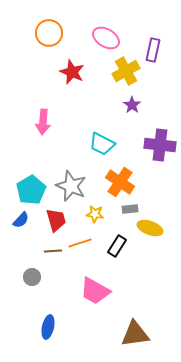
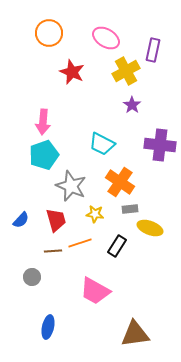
cyan pentagon: moved 13 px right, 35 px up; rotated 12 degrees clockwise
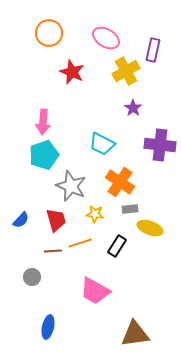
purple star: moved 1 px right, 3 px down
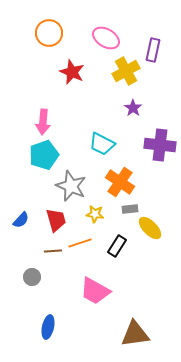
yellow ellipse: rotated 25 degrees clockwise
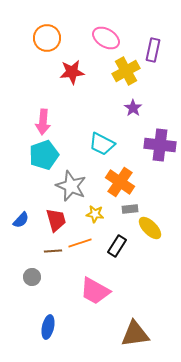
orange circle: moved 2 px left, 5 px down
red star: rotated 30 degrees counterclockwise
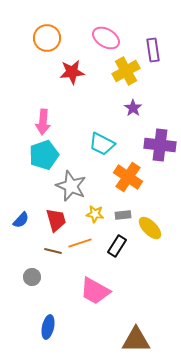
purple rectangle: rotated 20 degrees counterclockwise
orange cross: moved 8 px right, 5 px up
gray rectangle: moved 7 px left, 6 px down
brown line: rotated 18 degrees clockwise
brown triangle: moved 1 px right, 6 px down; rotated 8 degrees clockwise
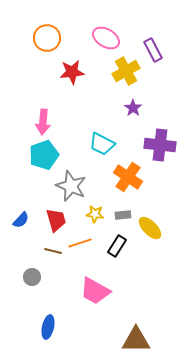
purple rectangle: rotated 20 degrees counterclockwise
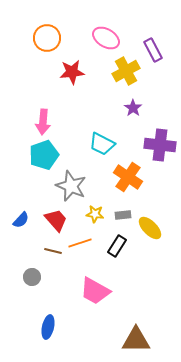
red trapezoid: rotated 25 degrees counterclockwise
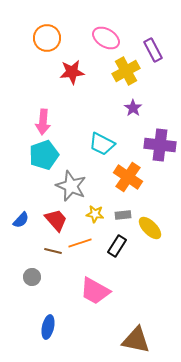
brown triangle: rotated 12 degrees clockwise
